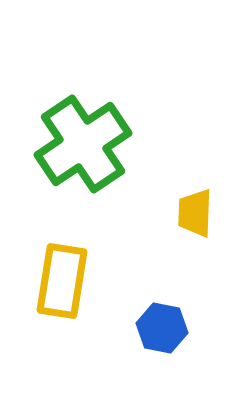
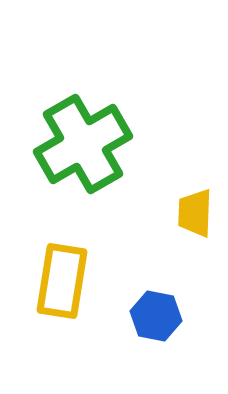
green cross: rotated 4 degrees clockwise
blue hexagon: moved 6 px left, 12 px up
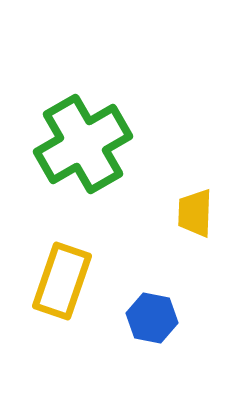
yellow rectangle: rotated 10 degrees clockwise
blue hexagon: moved 4 px left, 2 px down
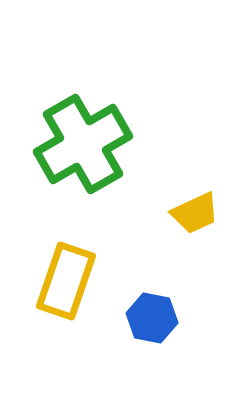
yellow trapezoid: rotated 117 degrees counterclockwise
yellow rectangle: moved 4 px right
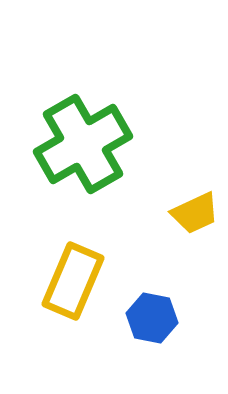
yellow rectangle: moved 7 px right; rotated 4 degrees clockwise
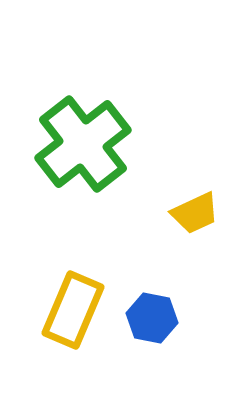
green cross: rotated 8 degrees counterclockwise
yellow rectangle: moved 29 px down
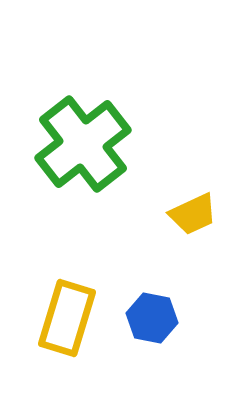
yellow trapezoid: moved 2 px left, 1 px down
yellow rectangle: moved 6 px left, 8 px down; rotated 6 degrees counterclockwise
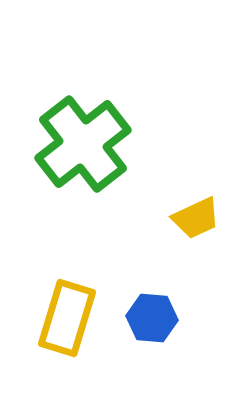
yellow trapezoid: moved 3 px right, 4 px down
blue hexagon: rotated 6 degrees counterclockwise
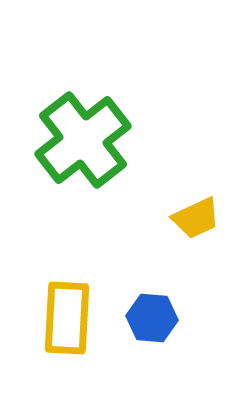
green cross: moved 4 px up
yellow rectangle: rotated 14 degrees counterclockwise
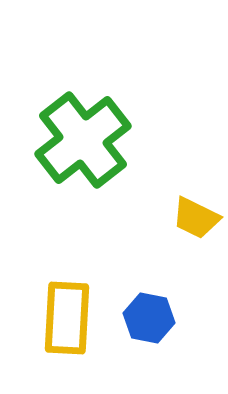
yellow trapezoid: rotated 51 degrees clockwise
blue hexagon: moved 3 px left; rotated 6 degrees clockwise
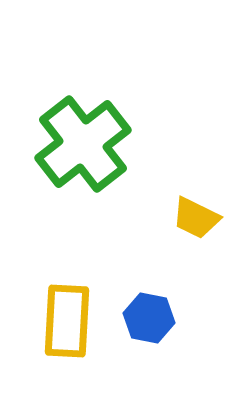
green cross: moved 4 px down
yellow rectangle: moved 3 px down
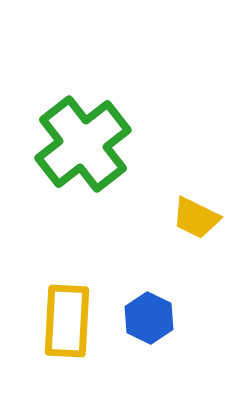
blue hexagon: rotated 15 degrees clockwise
